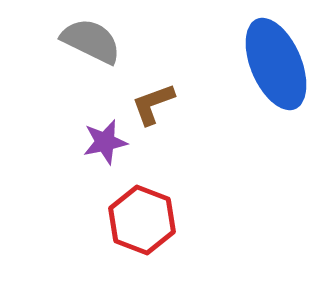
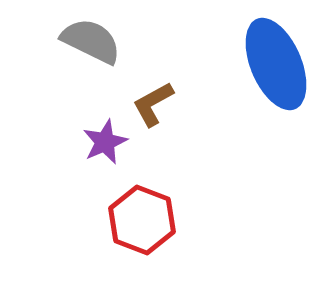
brown L-shape: rotated 9 degrees counterclockwise
purple star: rotated 12 degrees counterclockwise
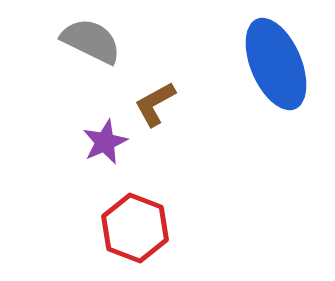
brown L-shape: moved 2 px right
red hexagon: moved 7 px left, 8 px down
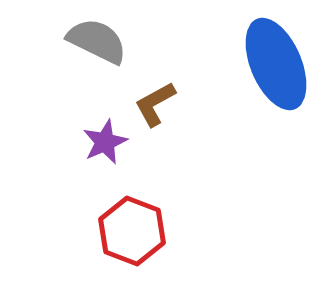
gray semicircle: moved 6 px right
red hexagon: moved 3 px left, 3 px down
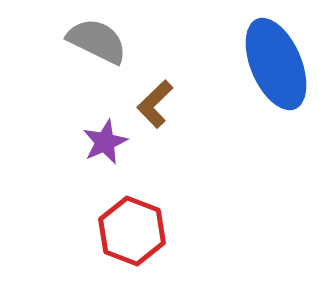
brown L-shape: rotated 15 degrees counterclockwise
